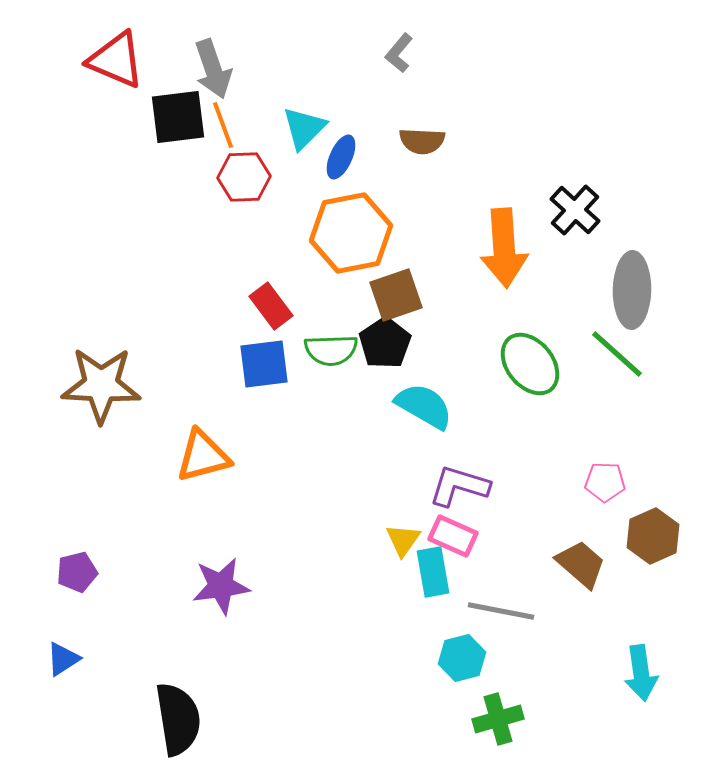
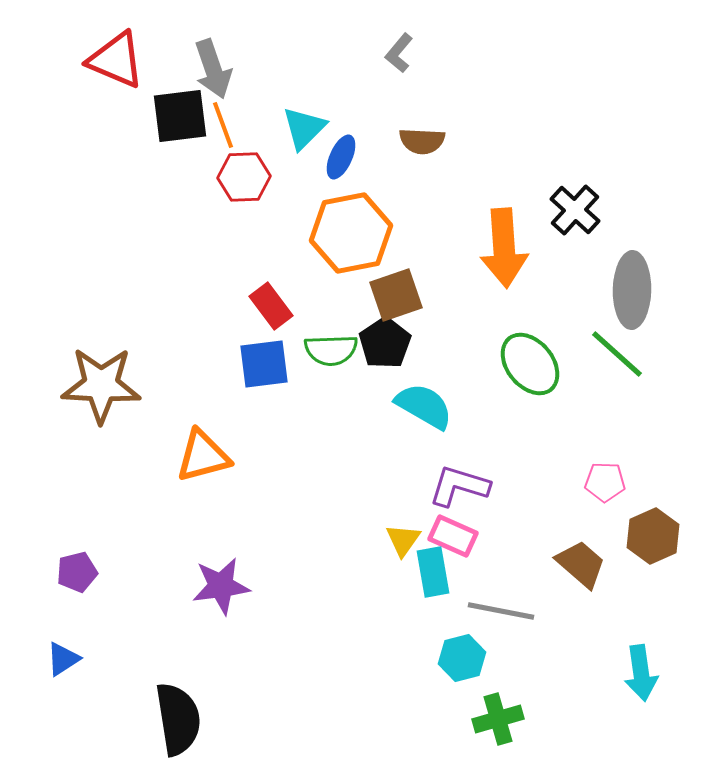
black square: moved 2 px right, 1 px up
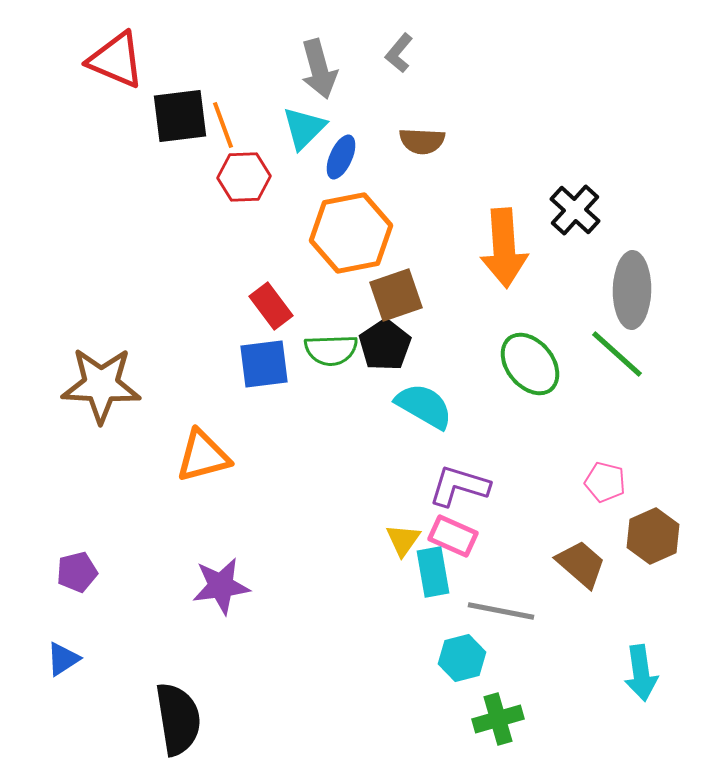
gray arrow: moved 106 px right; rotated 4 degrees clockwise
black pentagon: moved 2 px down
pink pentagon: rotated 12 degrees clockwise
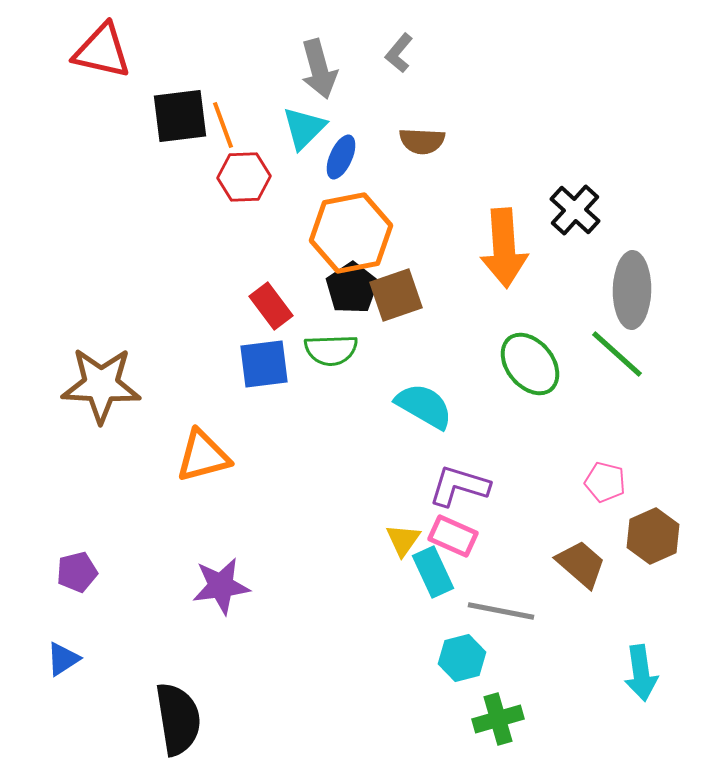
red triangle: moved 14 px left, 9 px up; rotated 10 degrees counterclockwise
black pentagon: moved 33 px left, 57 px up
cyan rectangle: rotated 15 degrees counterclockwise
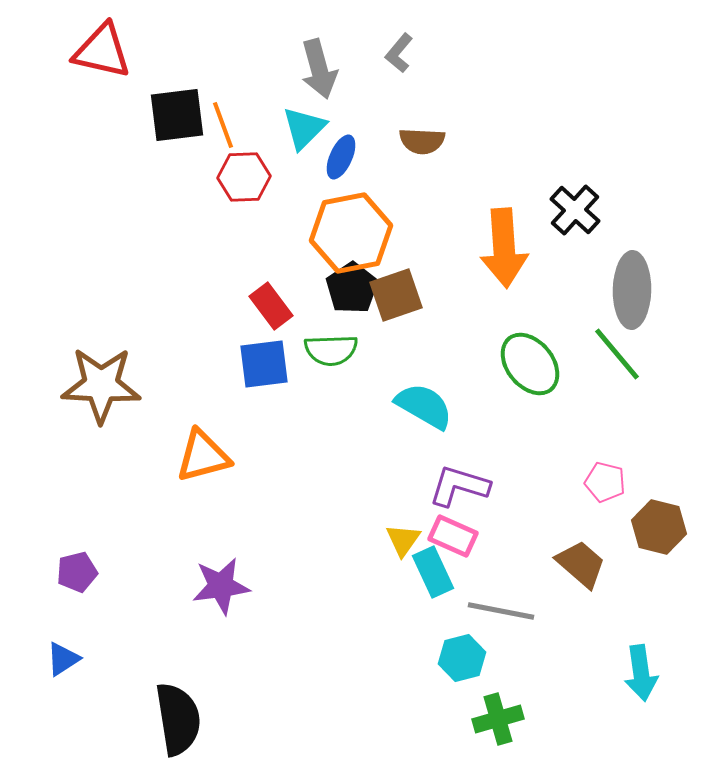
black square: moved 3 px left, 1 px up
green line: rotated 8 degrees clockwise
brown hexagon: moved 6 px right, 9 px up; rotated 22 degrees counterclockwise
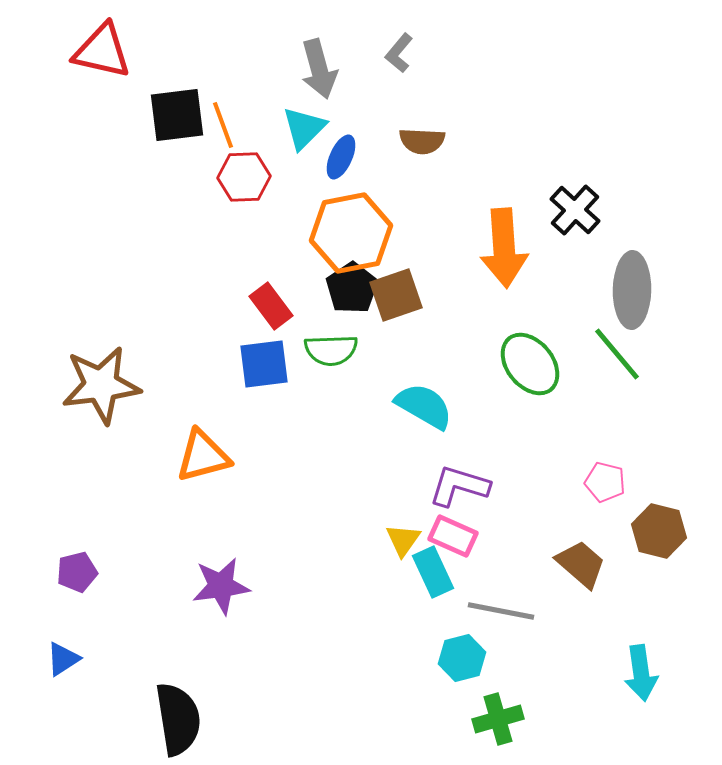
brown star: rotated 10 degrees counterclockwise
brown hexagon: moved 4 px down
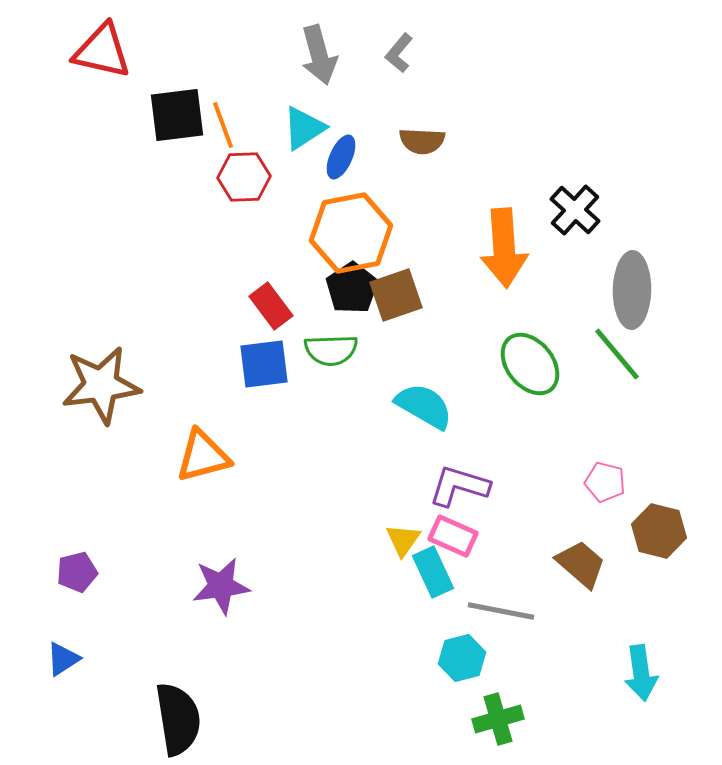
gray arrow: moved 14 px up
cyan triangle: rotated 12 degrees clockwise
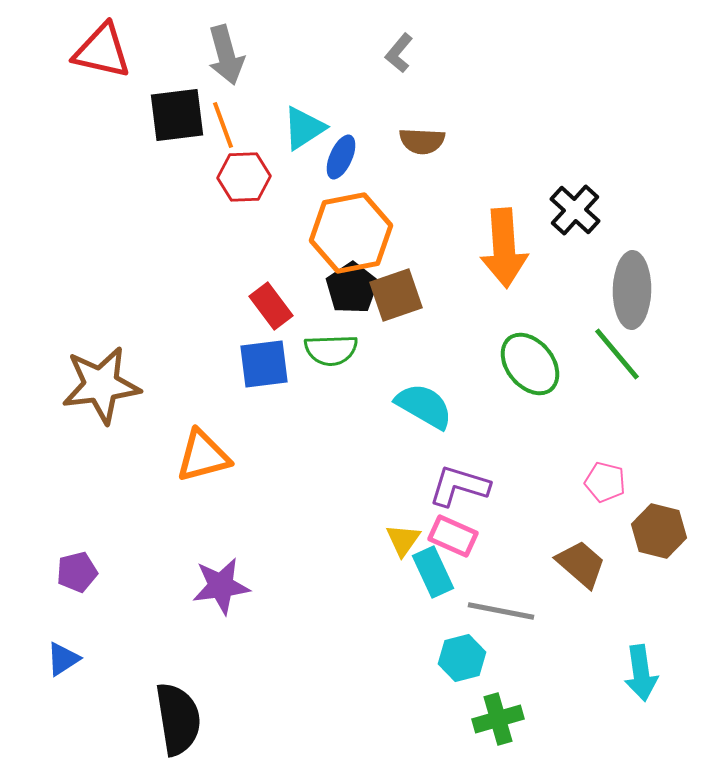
gray arrow: moved 93 px left
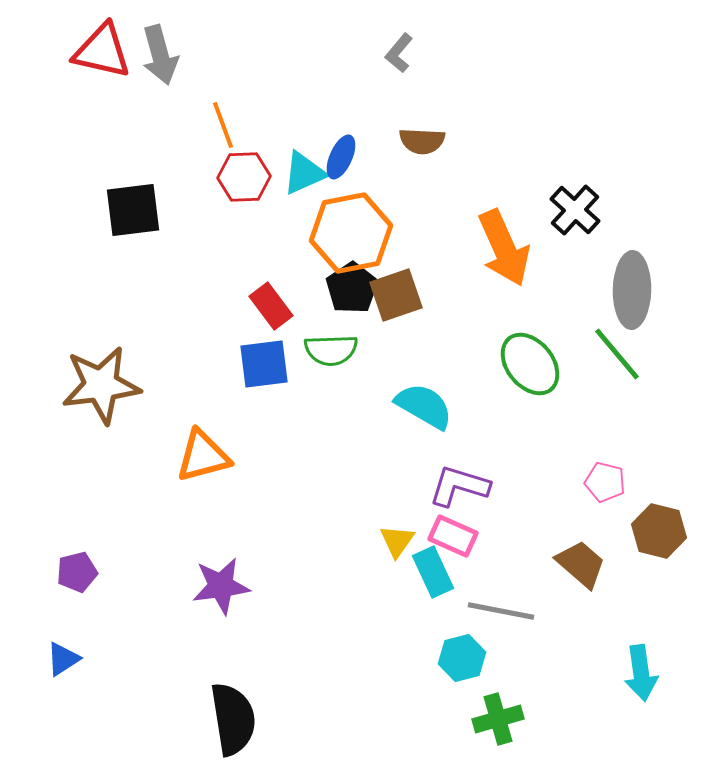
gray arrow: moved 66 px left
black square: moved 44 px left, 95 px down
cyan triangle: moved 45 px down; rotated 9 degrees clockwise
orange arrow: rotated 20 degrees counterclockwise
yellow triangle: moved 6 px left, 1 px down
black semicircle: moved 55 px right
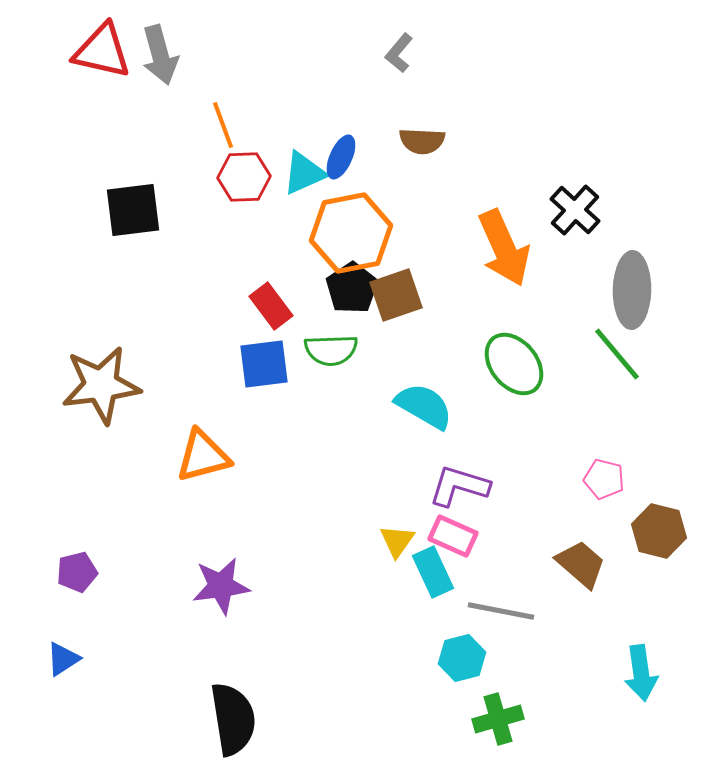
green ellipse: moved 16 px left
pink pentagon: moved 1 px left, 3 px up
